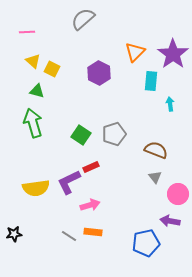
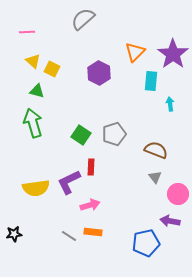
red rectangle: rotated 63 degrees counterclockwise
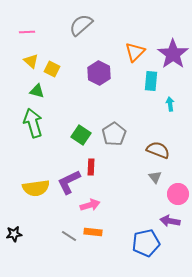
gray semicircle: moved 2 px left, 6 px down
yellow triangle: moved 2 px left
gray pentagon: rotated 15 degrees counterclockwise
brown semicircle: moved 2 px right
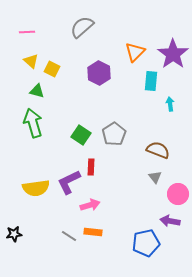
gray semicircle: moved 1 px right, 2 px down
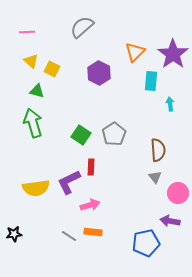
brown semicircle: rotated 65 degrees clockwise
pink circle: moved 1 px up
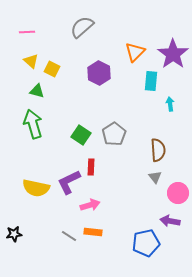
green arrow: moved 1 px down
yellow semicircle: rotated 20 degrees clockwise
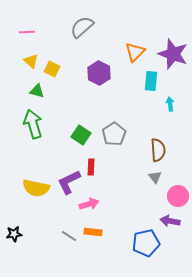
purple star: rotated 16 degrees counterclockwise
pink circle: moved 3 px down
pink arrow: moved 1 px left, 1 px up
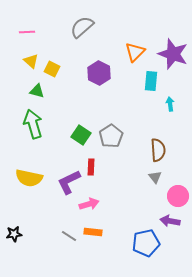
gray pentagon: moved 3 px left, 2 px down
yellow semicircle: moved 7 px left, 10 px up
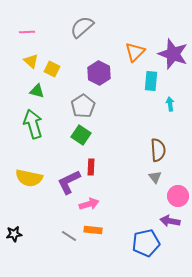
gray pentagon: moved 28 px left, 30 px up
orange rectangle: moved 2 px up
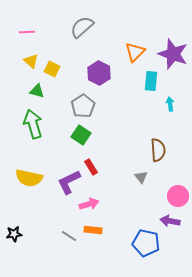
red rectangle: rotated 35 degrees counterclockwise
gray triangle: moved 14 px left
blue pentagon: rotated 24 degrees clockwise
